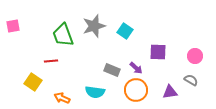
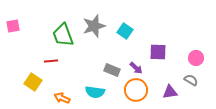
pink circle: moved 1 px right, 2 px down
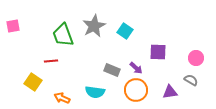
gray star: rotated 10 degrees counterclockwise
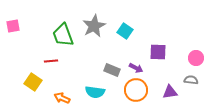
purple arrow: rotated 16 degrees counterclockwise
gray semicircle: rotated 24 degrees counterclockwise
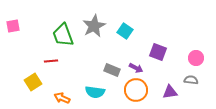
purple square: rotated 18 degrees clockwise
yellow square: rotated 24 degrees clockwise
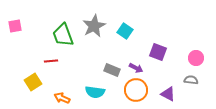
pink square: moved 2 px right
purple triangle: moved 2 px left, 2 px down; rotated 35 degrees clockwise
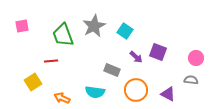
pink square: moved 7 px right
purple arrow: moved 11 px up; rotated 16 degrees clockwise
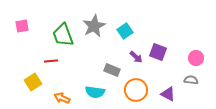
cyan square: rotated 21 degrees clockwise
